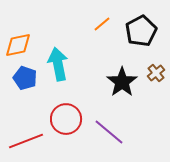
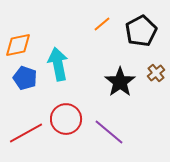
black star: moved 2 px left
red line: moved 8 px up; rotated 8 degrees counterclockwise
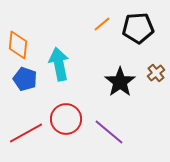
black pentagon: moved 3 px left, 3 px up; rotated 24 degrees clockwise
orange diamond: rotated 72 degrees counterclockwise
cyan arrow: moved 1 px right
blue pentagon: moved 1 px down
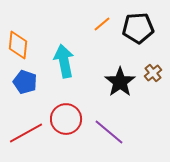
cyan arrow: moved 5 px right, 3 px up
brown cross: moved 3 px left
blue pentagon: moved 3 px down
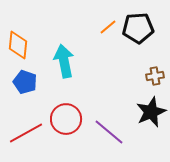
orange line: moved 6 px right, 3 px down
brown cross: moved 2 px right, 3 px down; rotated 30 degrees clockwise
black star: moved 31 px right, 30 px down; rotated 12 degrees clockwise
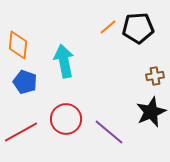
red line: moved 5 px left, 1 px up
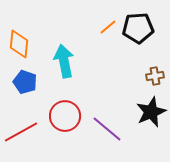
orange diamond: moved 1 px right, 1 px up
red circle: moved 1 px left, 3 px up
purple line: moved 2 px left, 3 px up
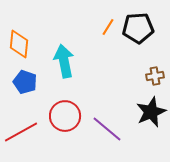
orange line: rotated 18 degrees counterclockwise
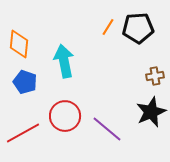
red line: moved 2 px right, 1 px down
